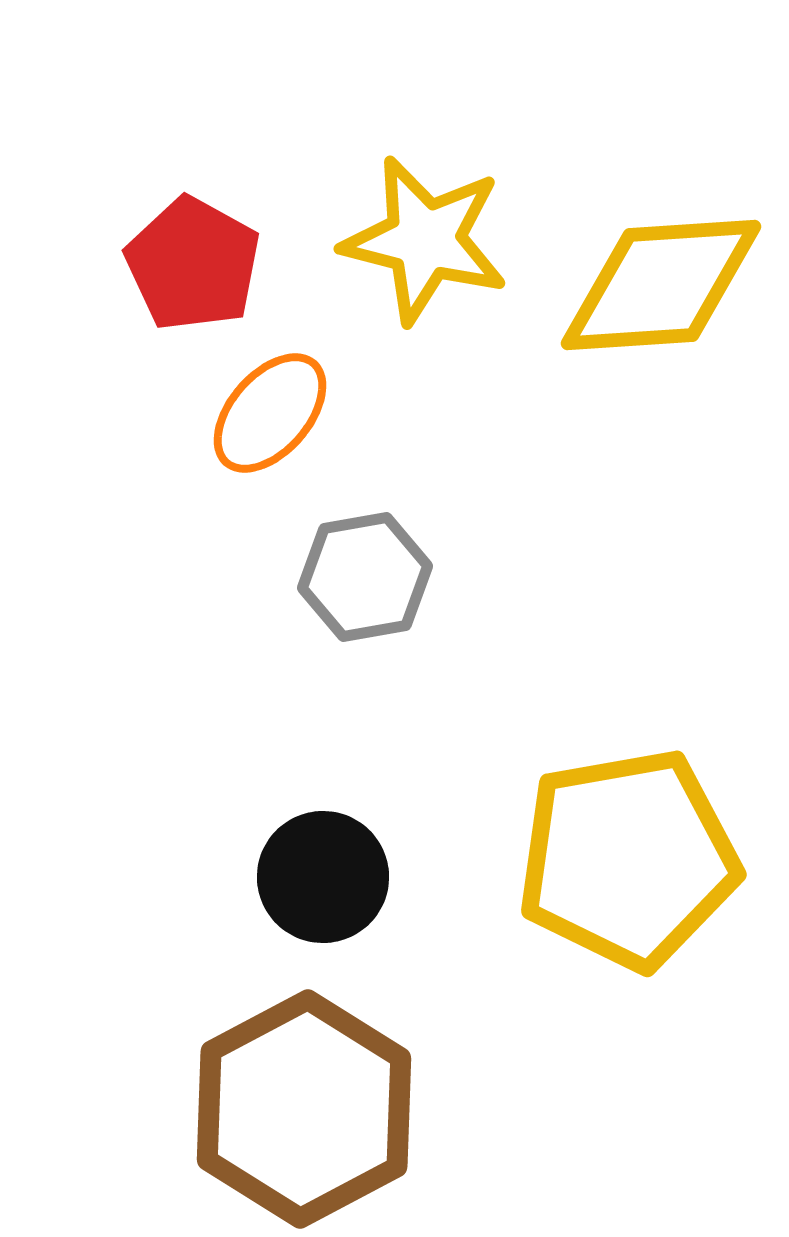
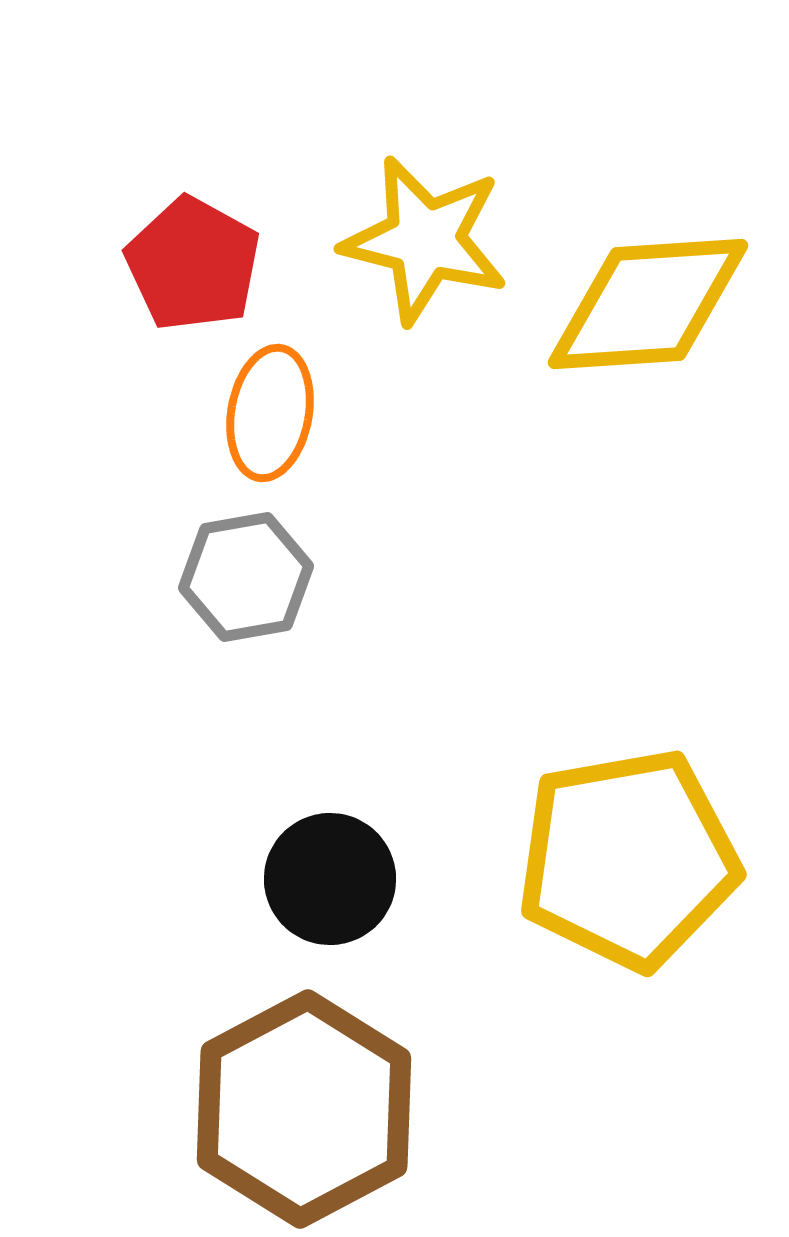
yellow diamond: moved 13 px left, 19 px down
orange ellipse: rotated 31 degrees counterclockwise
gray hexagon: moved 119 px left
black circle: moved 7 px right, 2 px down
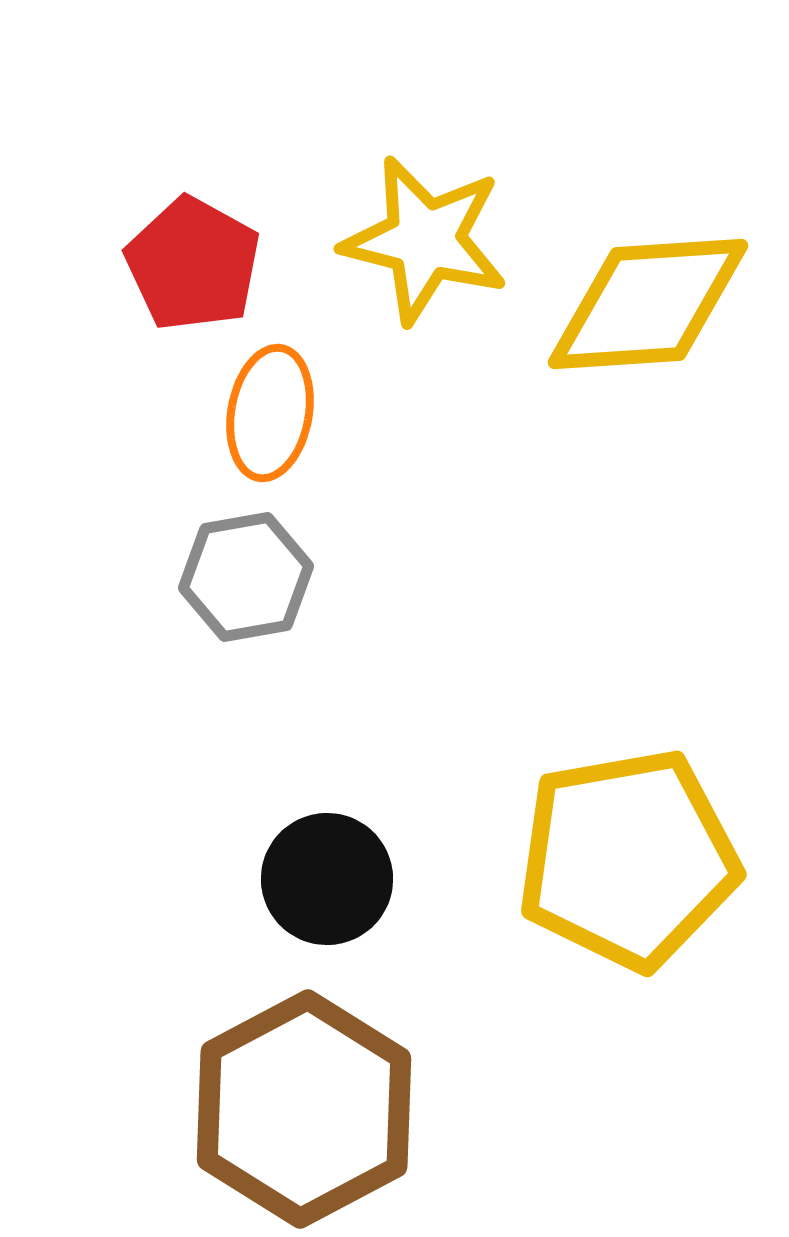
black circle: moved 3 px left
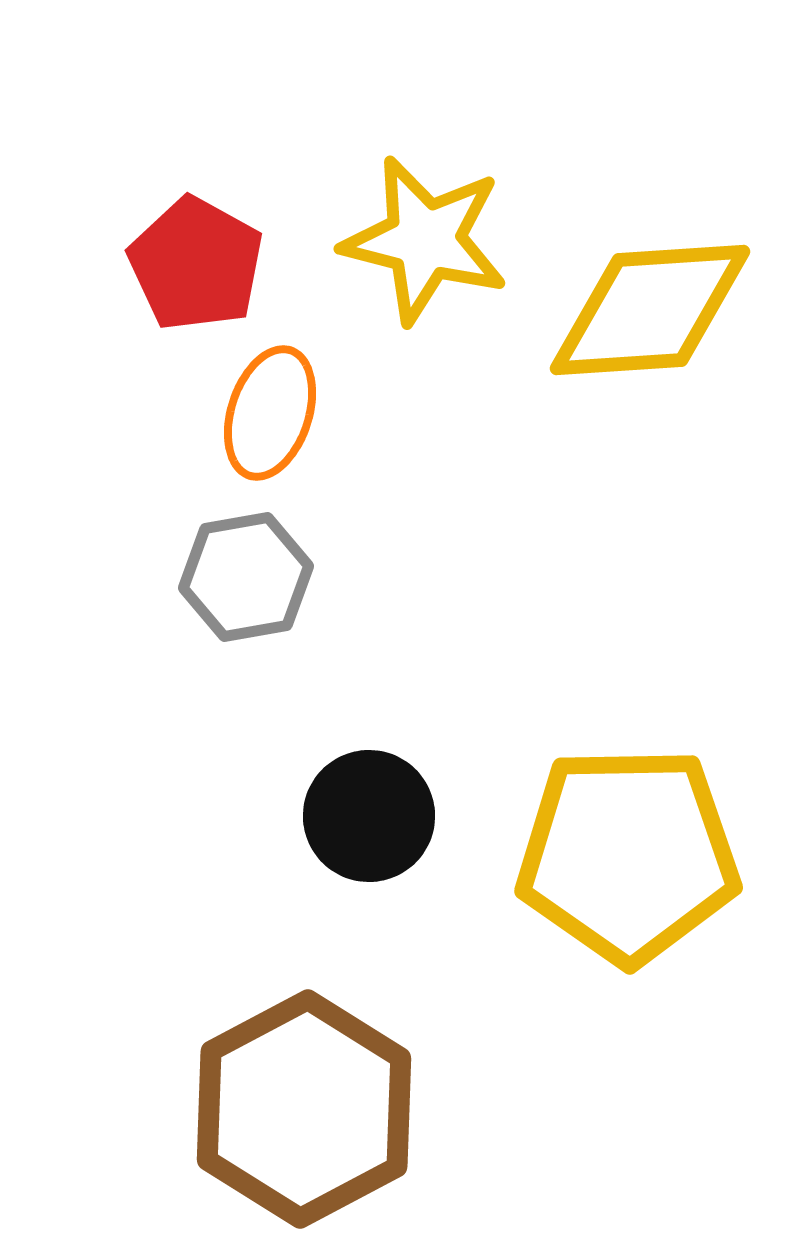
red pentagon: moved 3 px right
yellow diamond: moved 2 px right, 6 px down
orange ellipse: rotated 8 degrees clockwise
yellow pentagon: moved 4 px up; rotated 9 degrees clockwise
black circle: moved 42 px right, 63 px up
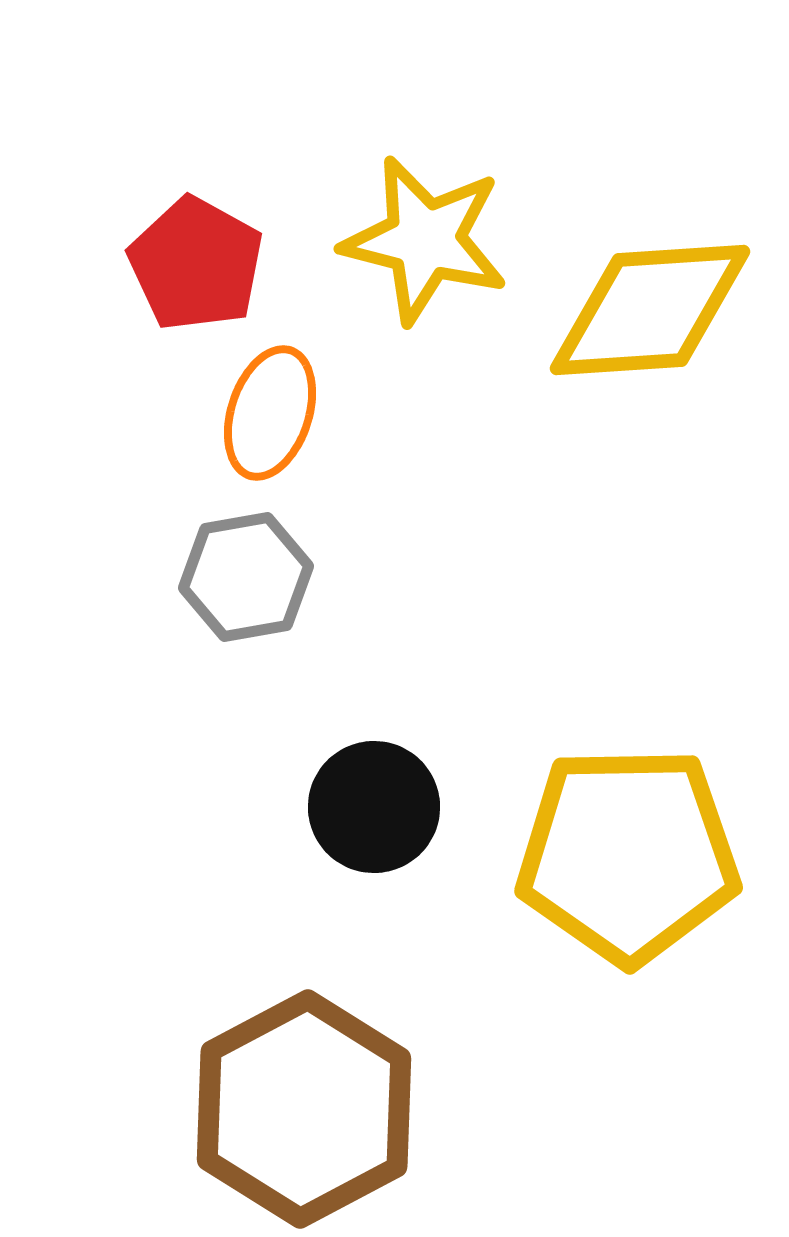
black circle: moved 5 px right, 9 px up
